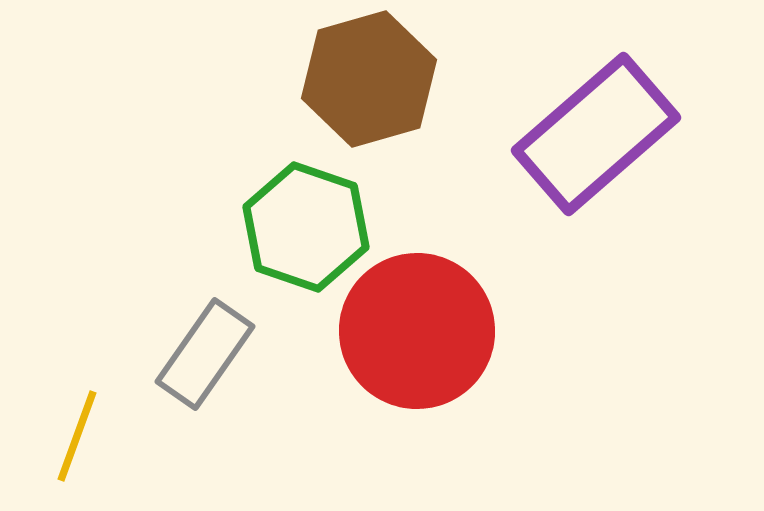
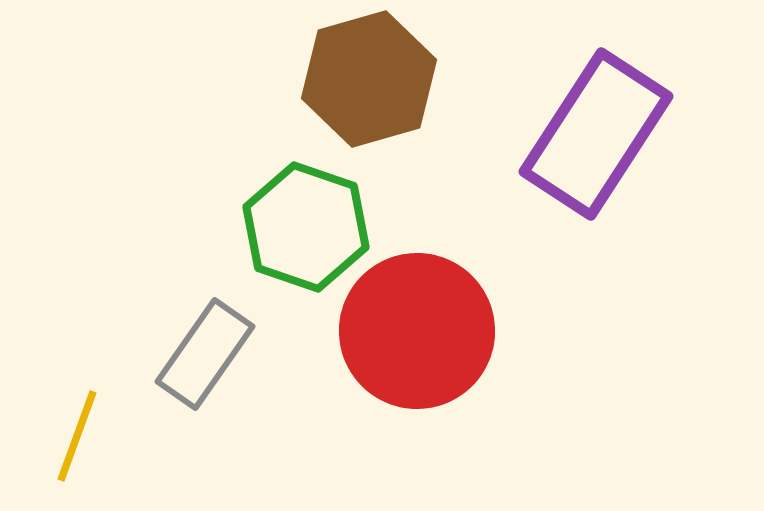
purple rectangle: rotated 16 degrees counterclockwise
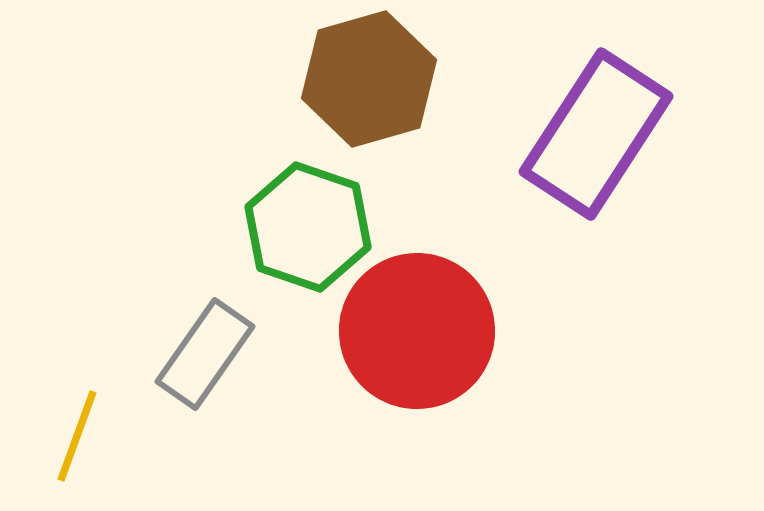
green hexagon: moved 2 px right
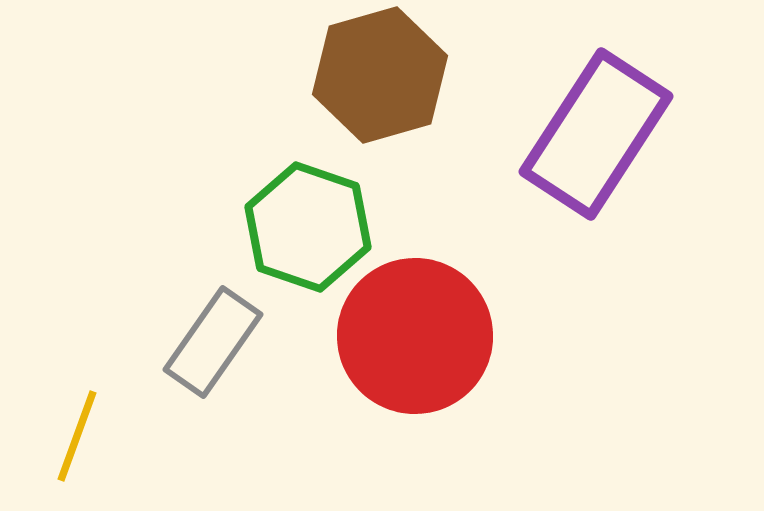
brown hexagon: moved 11 px right, 4 px up
red circle: moved 2 px left, 5 px down
gray rectangle: moved 8 px right, 12 px up
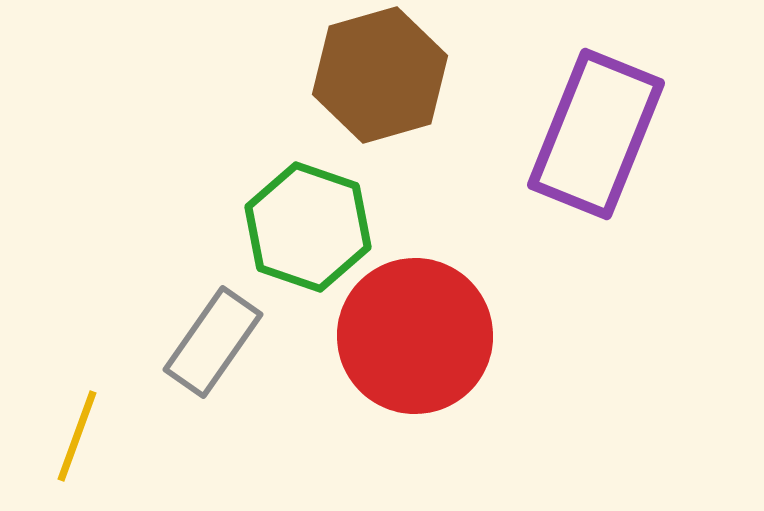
purple rectangle: rotated 11 degrees counterclockwise
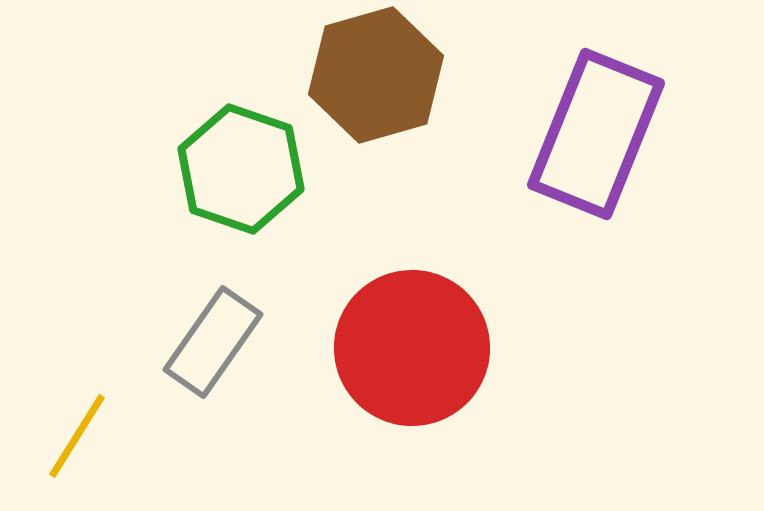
brown hexagon: moved 4 px left
green hexagon: moved 67 px left, 58 px up
red circle: moved 3 px left, 12 px down
yellow line: rotated 12 degrees clockwise
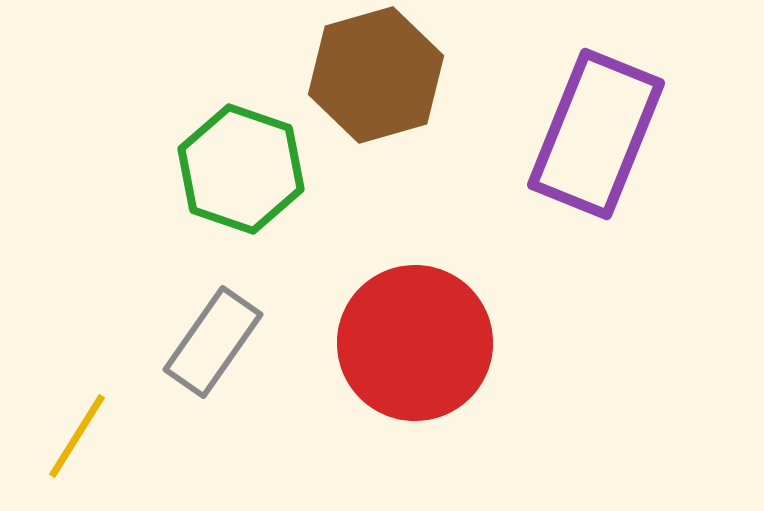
red circle: moved 3 px right, 5 px up
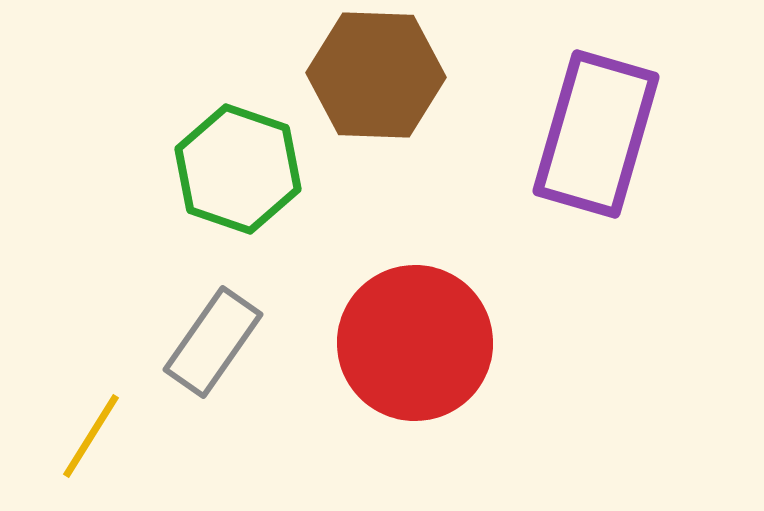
brown hexagon: rotated 18 degrees clockwise
purple rectangle: rotated 6 degrees counterclockwise
green hexagon: moved 3 px left
yellow line: moved 14 px right
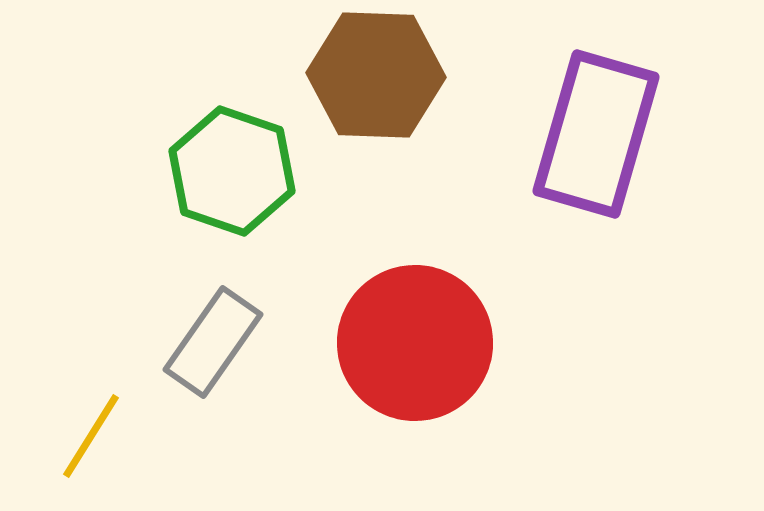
green hexagon: moved 6 px left, 2 px down
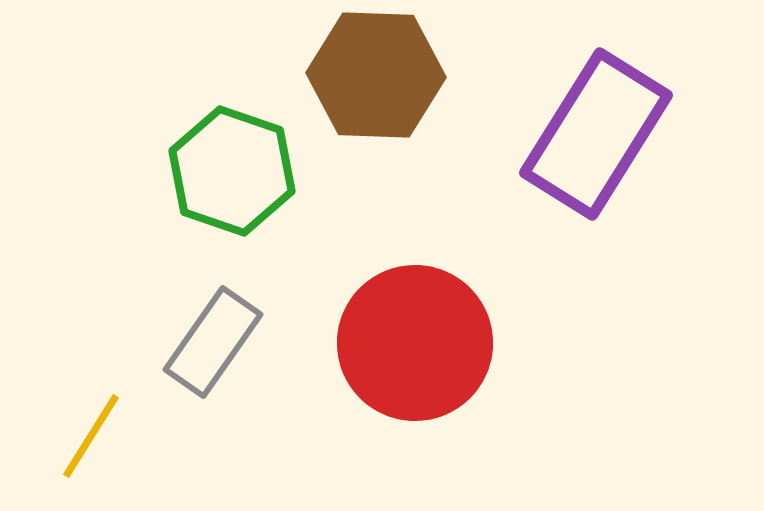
purple rectangle: rotated 16 degrees clockwise
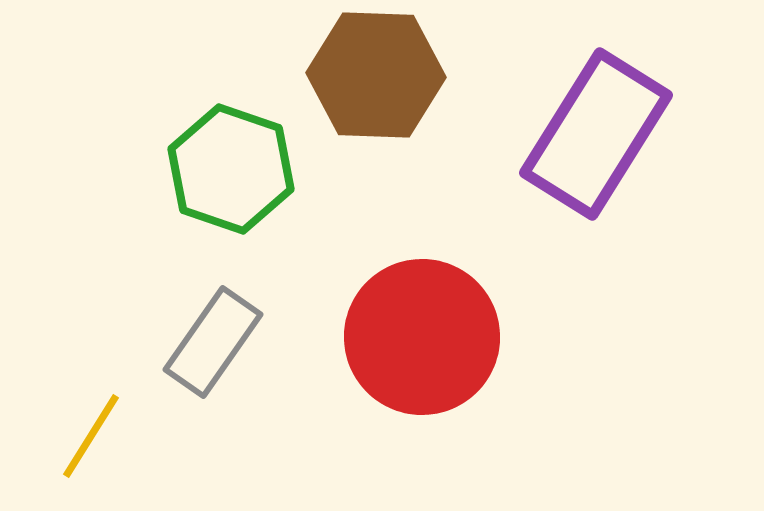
green hexagon: moved 1 px left, 2 px up
red circle: moved 7 px right, 6 px up
